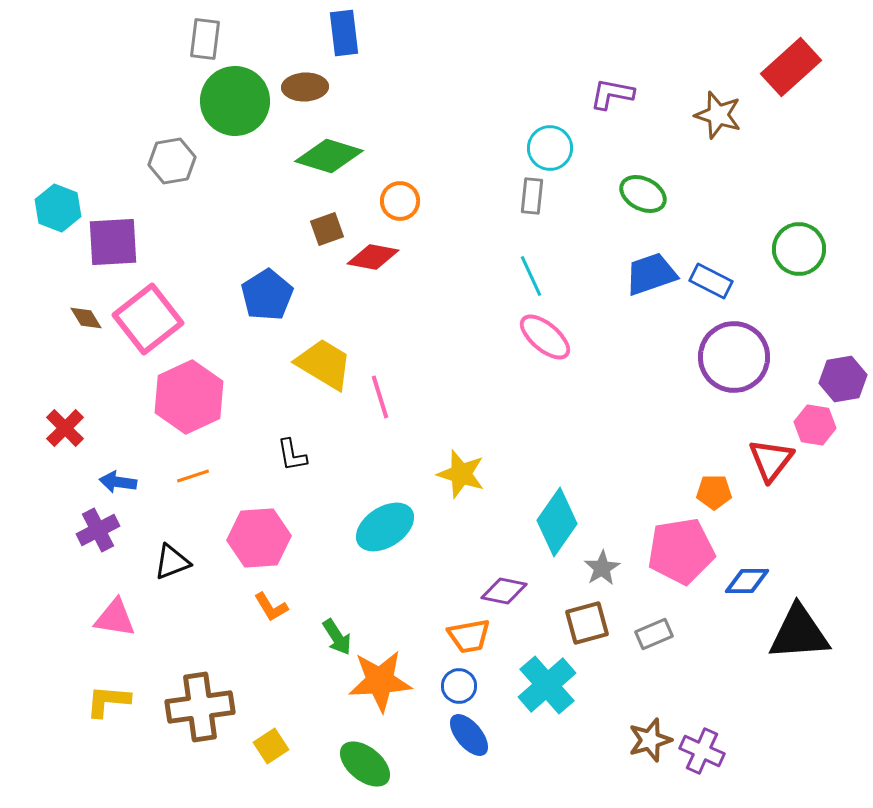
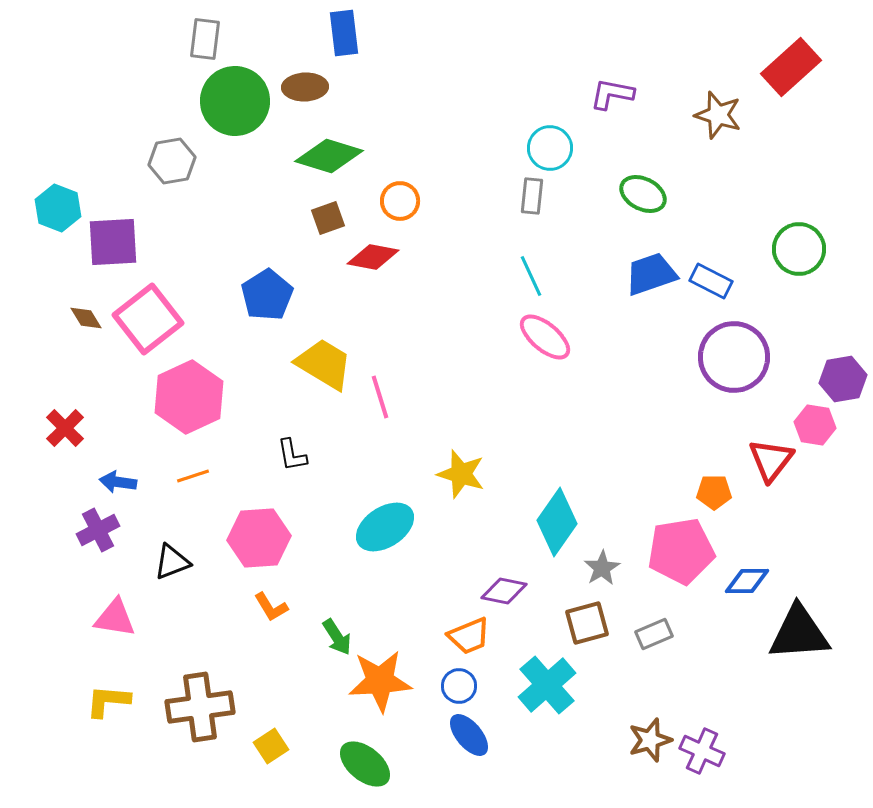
brown square at (327, 229): moved 1 px right, 11 px up
orange trapezoid at (469, 636): rotated 12 degrees counterclockwise
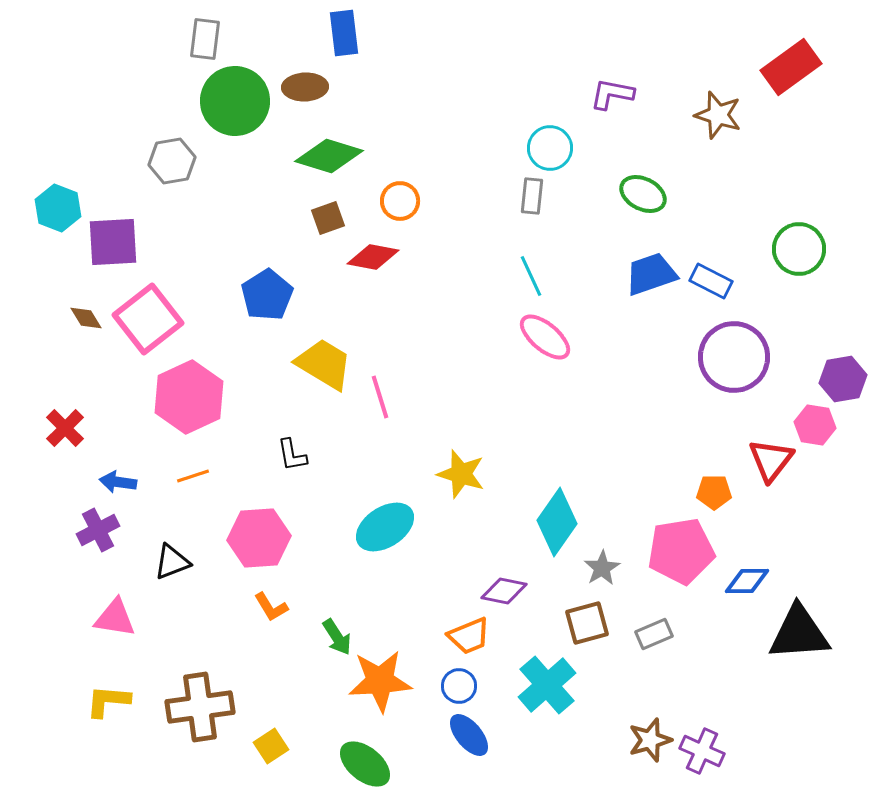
red rectangle at (791, 67): rotated 6 degrees clockwise
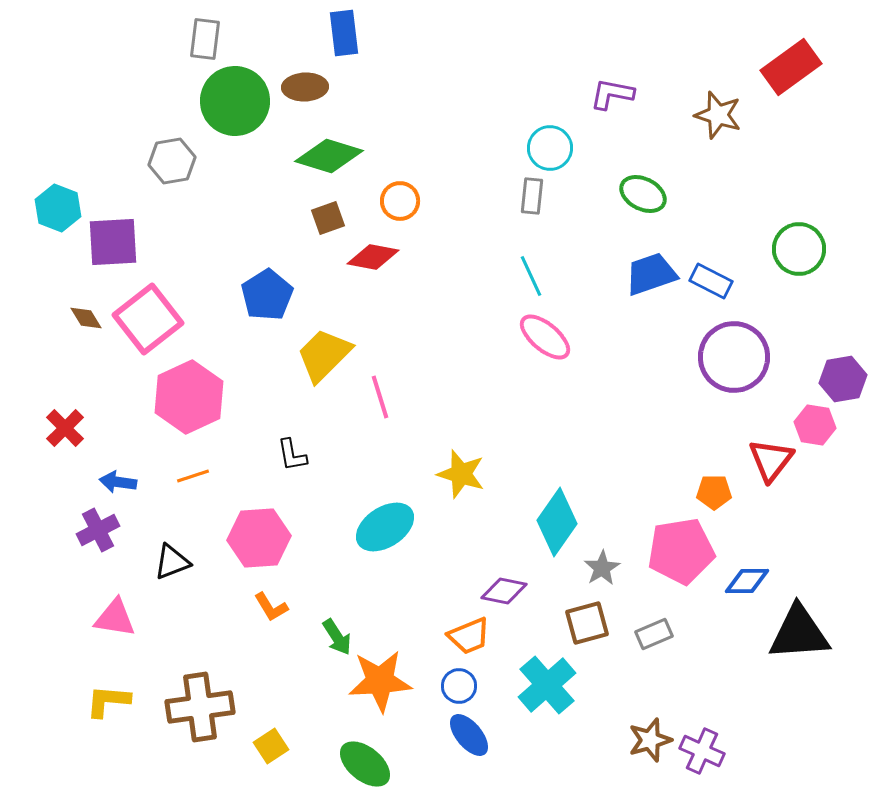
yellow trapezoid at (324, 364): moved 9 px up; rotated 76 degrees counterclockwise
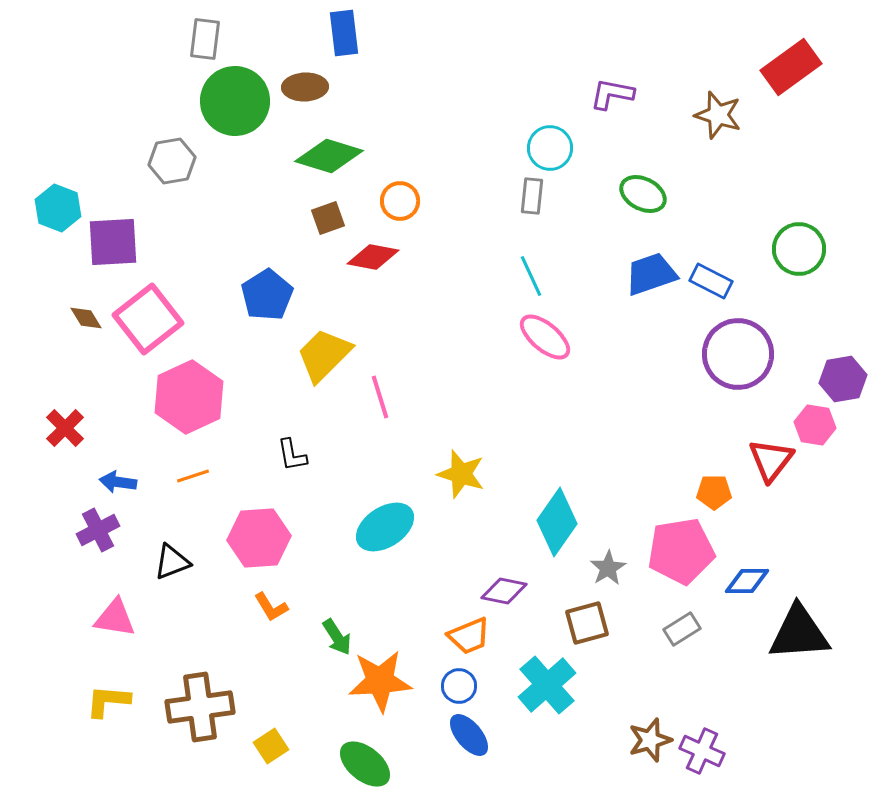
purple circle at (734, 357): moved 4 px right, 3 px up
gray star at (602, 568): moved 6 px right
gray rectangle at (654, 634): moved 28 px right, 5 px up; rotated 9 degrees counterclockwise
